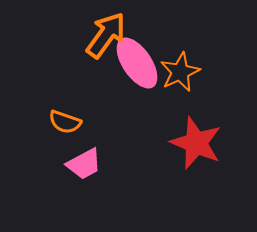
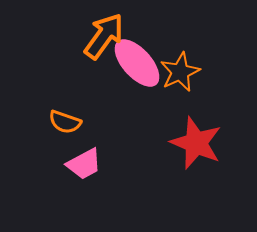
orange arrow: moved 2 px left, 1 px down
pink ellipse: rotated 8 degrees counterclockwise
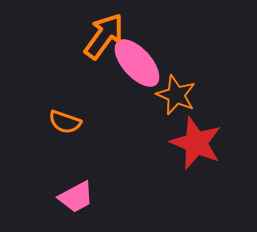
orange star: moved 4 px left, 23 px down; rotated 24 degrees counterclockwise
pink trapezoid: moved 8 px left, 33 px down
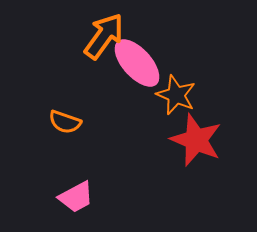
red star: moved 3 px up
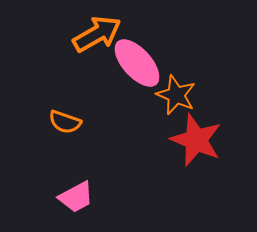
orange arrow: moved 7 px left, 2 px up; rotated 24 degrees clockwise
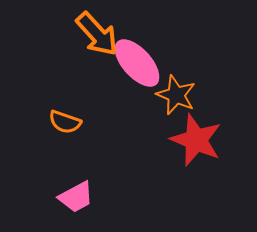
orange arrow: rotated 78 degrees clockwise
